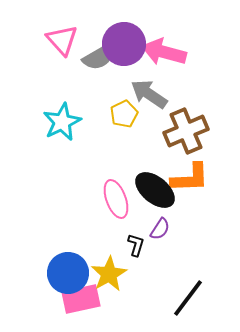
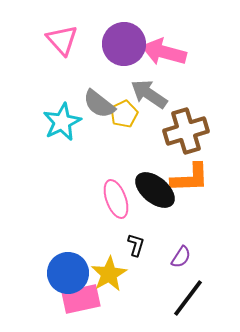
gray semicircle: moved 47 px down; rotated 68 degrees clockwise
brown cross: rotated 6 degrees clockwise
purple semicircle: moved 21 px right, 28 px down
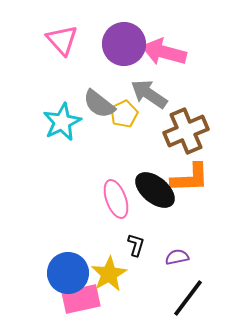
brown cross: rotated 6 degrees counterclockwise
purple semicircle: moved 4 px left; rotated 135 degrees counterclockwise
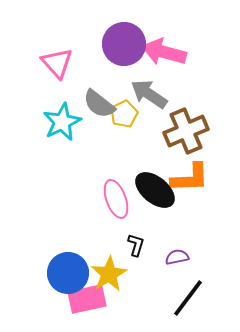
pink triangle: moved 5 px left, 23 px down
pink rectangle: moved 6 px right
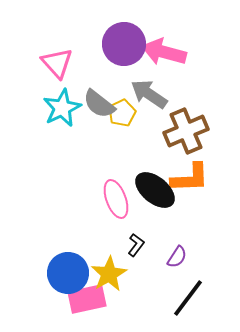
yellow pentagon: moved 2 px left, 1 px up
cyan star: moved 14 px up
black L-shape: rotated 20 degrees clockwise
purple semicircle: rotated 135 degrees clockwise
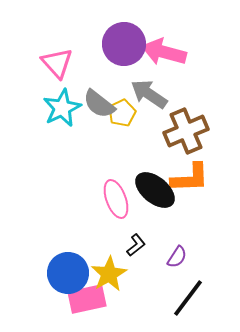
black L-shape: rotated 15 degrees clockwise
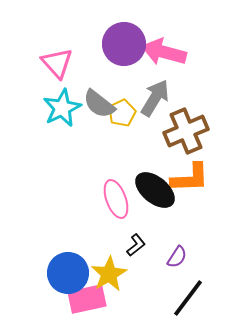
gray arrow: moved 6 px right, 4 px down; rotated 87 degrees clockwise
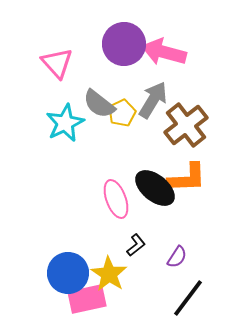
gray arrow: moved 2 px left, 2 px down
cyan star: moved 3 px right, 15 px down
brown cross: moved 6 px up; rotated 15 degrees counterclockwise
orange L-shape: moved 3 px left
black ellipse: moved 2 px up
yellow star: rotated 9 degrees counterclockwise
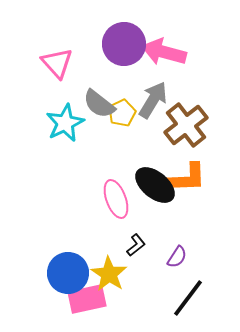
black ellipse: moved 3 px up
